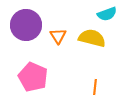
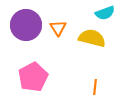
cyan semicircle: moved 2 px left, 1 px up
orange triangle: moved 8 px up
pink pentagon: rotated 20 degrees clockwise
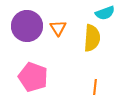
purple circle: moved 1 px right, 1 px down
yellow semicircle: rotated 80 degrees clockwise
pink pentagon: rotated 24 degrees counterclockwise
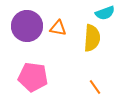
orange triangle: rotated 48 degrees counterclockwise
pink pentagon: rotated 12 degrees counterclockwise
orange line: rotated 42 degrees counterclockwise
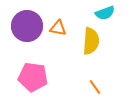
yellow semicircle: moved 1 px left, 3 px down
